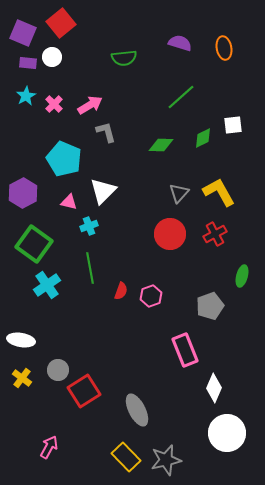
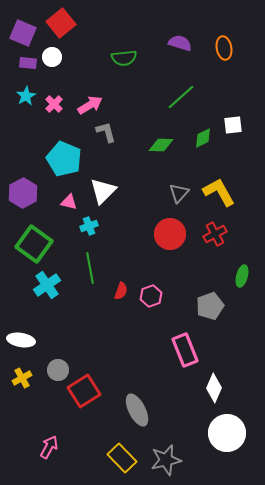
yellow cross at (22, 378): rotated 24 degrees clockwise
yellow rectangle at (126, 457): moved 4 px left, 1 px down
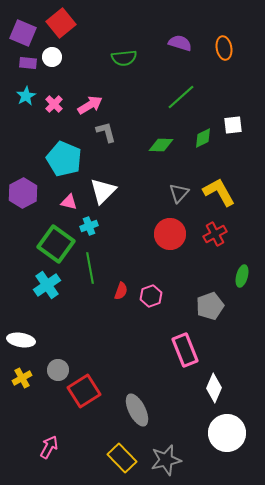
green square at (34, 244): moved 22 px right
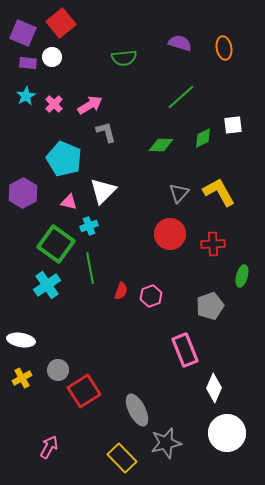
red cross at (215, 234): moved 2 px left, 10 px down; rotated 25 degrees clockwise
gray star at (166, 460): moved 17 px up
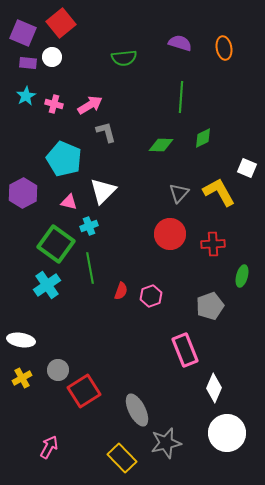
green line at (181, 97): rotated 44 degrees counterclockwise
pink cross at (54, 104): rotated 30 degrees counterclockwise
white square at (233, 125): moved 14 px right, 43 px down; rotated 30 degrees clockwise
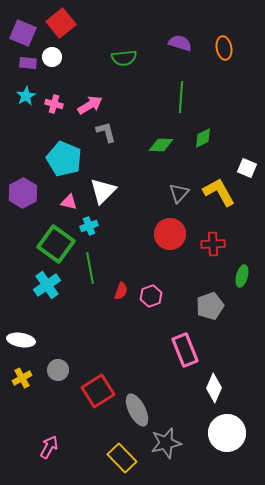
red square at (84, 391): moved 14 px right
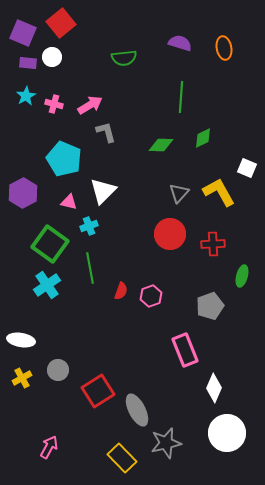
green square at (56, 244): moved 6 px left
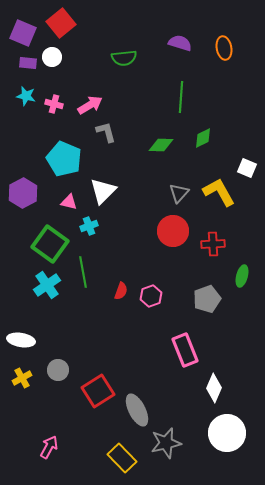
cyan star at (26, 96): rotated 30 degrees counterclockwise
red circle at (170, 234): moved 3 px right, 3 px up
green line at (90, 268): moved 7 px left, 4 px down
gray pentagon at (210, 306): moved 3 px left, 7 px up
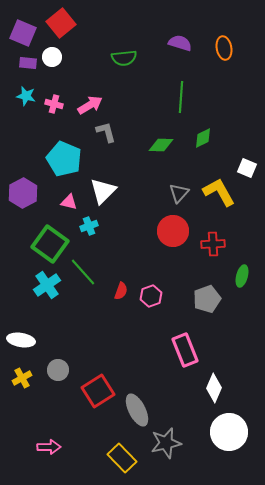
green line at (83, 272): rotated 32 degrees counterclockwise
white circle at (227, 433): moved 2 px right, 1 px up
pink arrow at (49, 447): rotated 60 degrees clockwise
